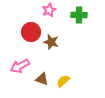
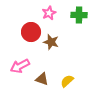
pink star: moved 3 px down
yellow semicircle: moved 4 px right
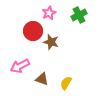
green cross: rotated 28 degrees counterclockwise
red circle: moved 2 px right, 1 px up
yellow semicircle: moved 1 px left, 2 px down; rotated 16 degrees counterclockwise
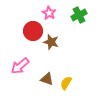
pink star: rotated 16 degrees counterclockwise
pink arrow: rotated 12 degrees counterclockwise
brown triangle: moved 5 px right
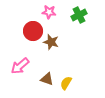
pink star: moved 1 px up; rotated 24 degrees counterclockwise
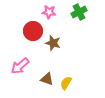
green cross: moved 3 px up
brown star: moved 2 px right, 1 px down
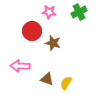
red circle: moved 1 px left
pink arrow: rotated 42 degrees clockwise
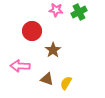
pink star: moved 7 px right, 2 px up
brown star: moved 7 px down; rotated 21 degrees clockwise
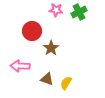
brown star: moved 2 px left, 2 px up
